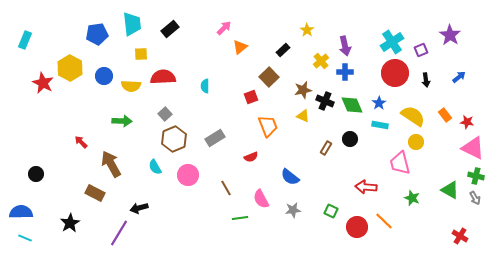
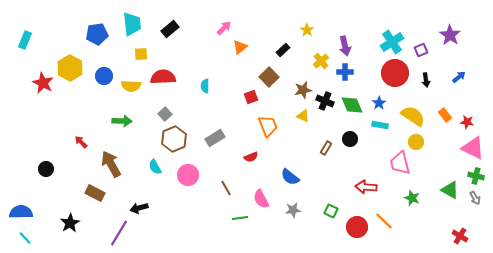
black circle at (36, 174): moved 10 px right, 5 px up
cyan line at (25, 238): rotated 24 degrees clockwise
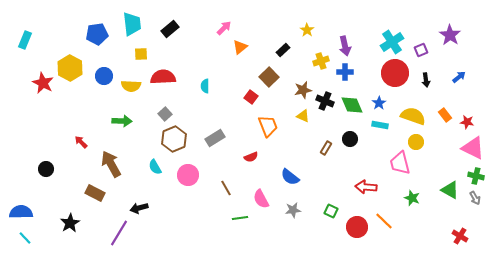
yellow cross at (321, 61): rotated 21 degrees clockwise
red square at (251, 97): rotated 32 degrees counterclockwise
yellow semicircle at (413, 116): rotated 15 degrees counterclockwise
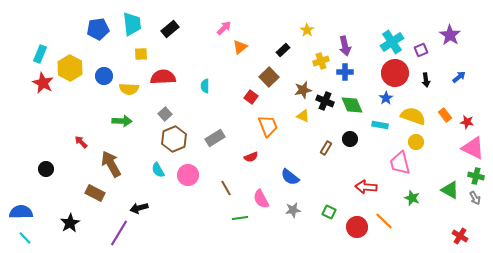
blue pentagon at (97, 34): moved 1 px right, 5 px up
cyan rectangle at (25, 40): moved 15 px right, 14 px down
yellow semicircle at (131, 86): moved 2 px left, 3 px down
blue star at (379, 103): moved 7 px right, 5 px up
cyan semicircle at (155, 167): moved 3 px right, 3 px down
green square at (331, 211): moved 2 px left, 1 px down
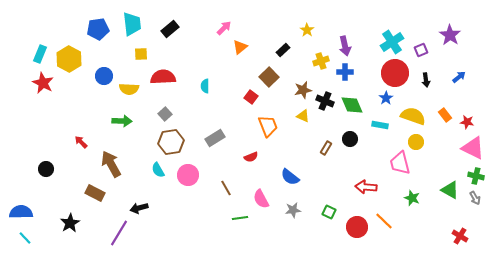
yellow hexagon at (70, 68): moved 1 px left, 9 px up
brown hexagon at (174, 139): moved 3 px left, 3 px down; rotated 15 degrees clockwise
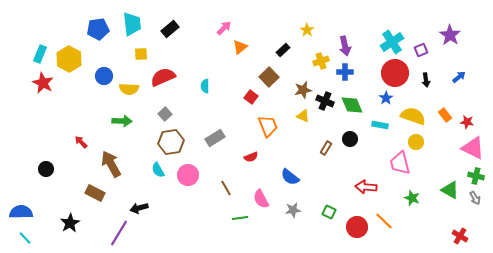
red semicircle at (163, 77): rotated 20 degrees counterclockwise
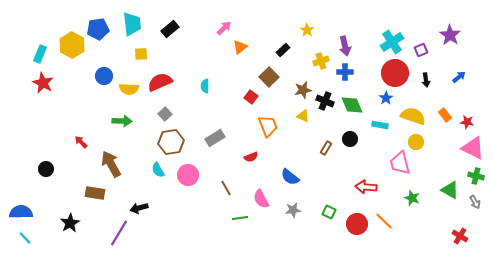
yellow hexagon at (69, 59): moved 3 px right, 14 px up
red semicircle at (163, 77): moved 3 px left, 5 px down
brown rectangle at (95, 193): rotated 18 degrees counterclockwise
gray arrow at (475, 198): moved 4 px down
red circle at (357, 227): moved 3 px up
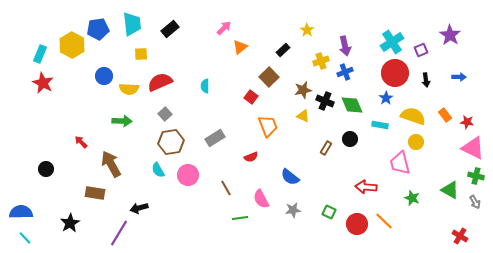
blue cross at (345, 72): rotated 21 degrees counterclockwise
blue arrow at (459, 77): rotated 40 degrees clockwise
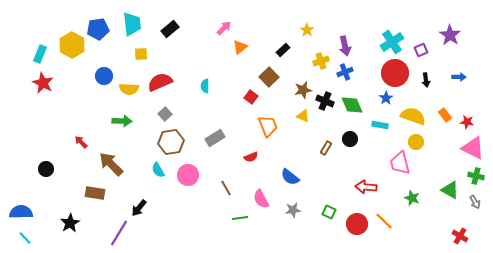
brown arrow at (111, 164): rotated 16 degrees counterclockwise
black arrow at (139, 208): rotated 36 degrees counterclockwise
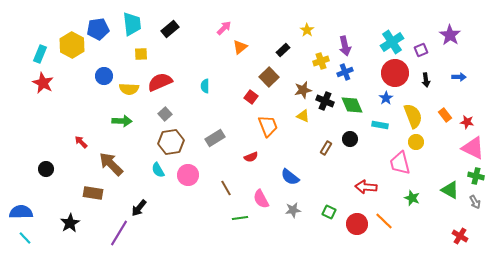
yellow semicircle at (413, 116): rotated 50 degrees clockwise
brown rectangle at (95, 193): moved 2 px left
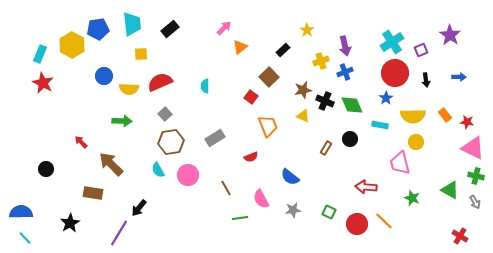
yellow semicircle at (413, 116): rotated 110 degrees clockwise
